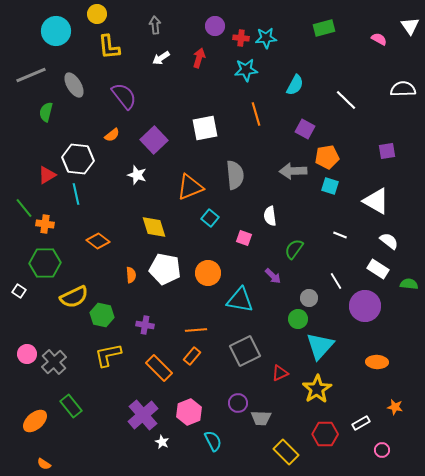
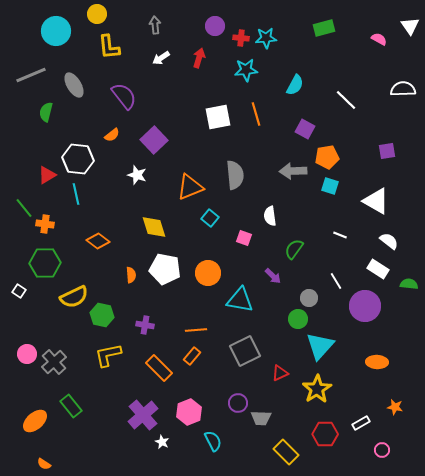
white square at (205, 128): moved 13 px right, 11 px up
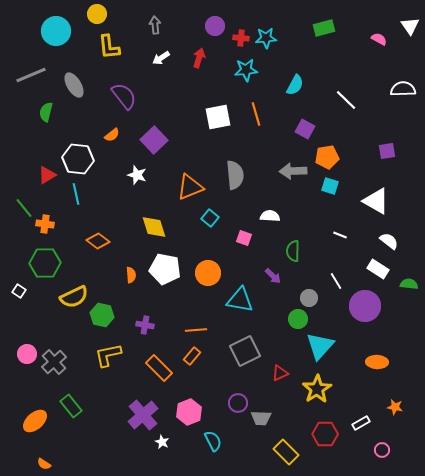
white semicircle at (270, 216): rotated 102 degrees clockwise
green semicircle at (294, 249): moved 1 px left, 2 px down; rotated 35 degrees counterclockwise
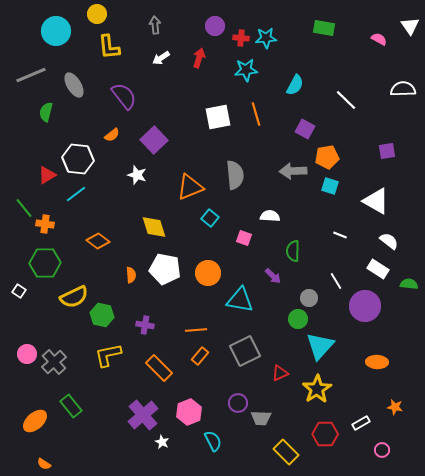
green rectangle at (324, 28): rotated 25 degrees clockwise
cyan line at (76, 194): rotated 65 degrees clockwise
orange rectangle at (192, 356): moved 8 px right
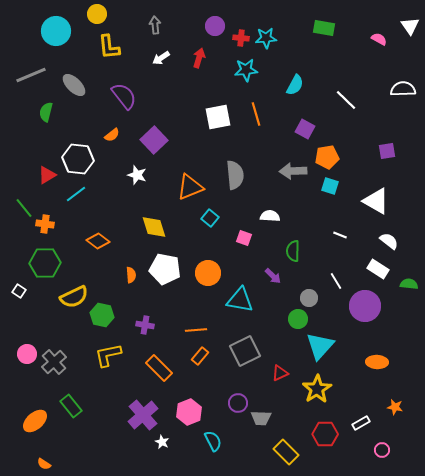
gray ellipse at (74, 85): rotated 15 degrees counterclockwise
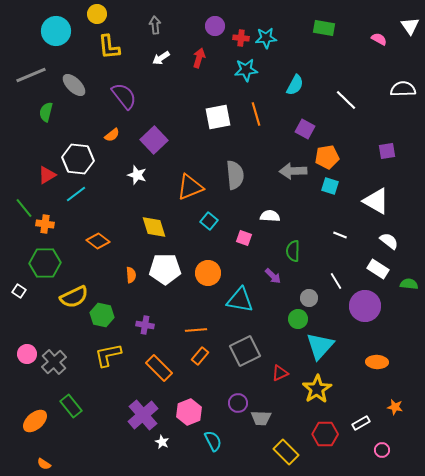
cyan square at (210, 218): moved 1 px left, 3 px down
white pentagon at (165, 269): rotated 12 degrees counterclockwise
